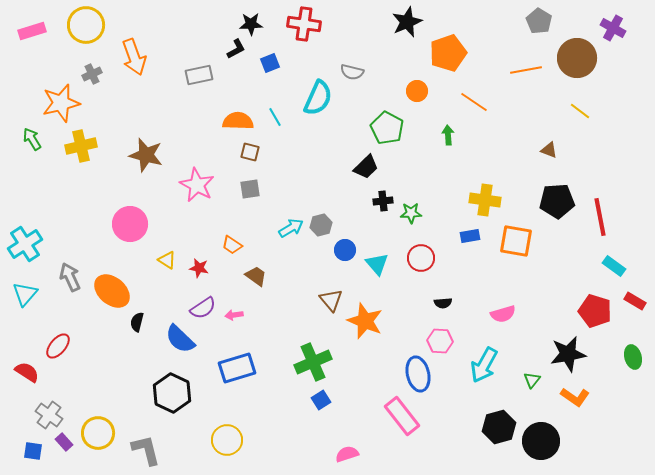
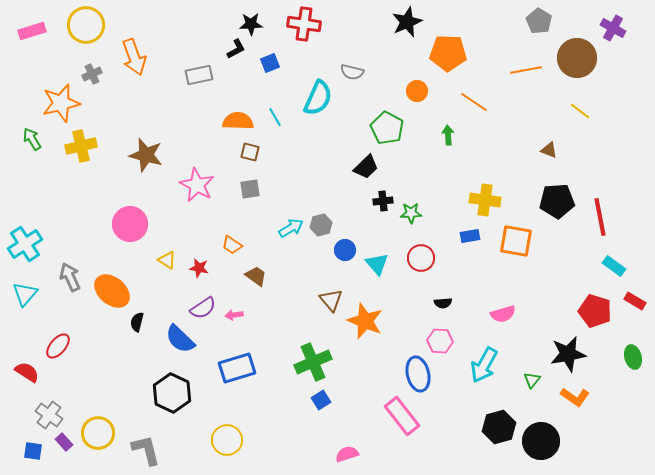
orange pentagon at (448, 53): rotated 21 degrees clockwise
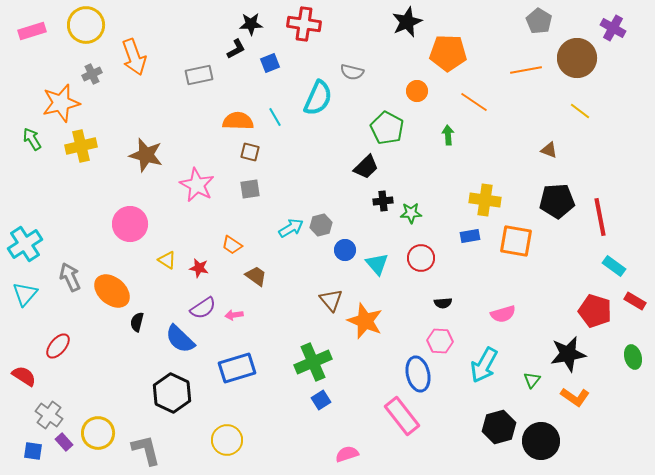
red semicircle at (27, 372): moved 3 px left, 4 px down
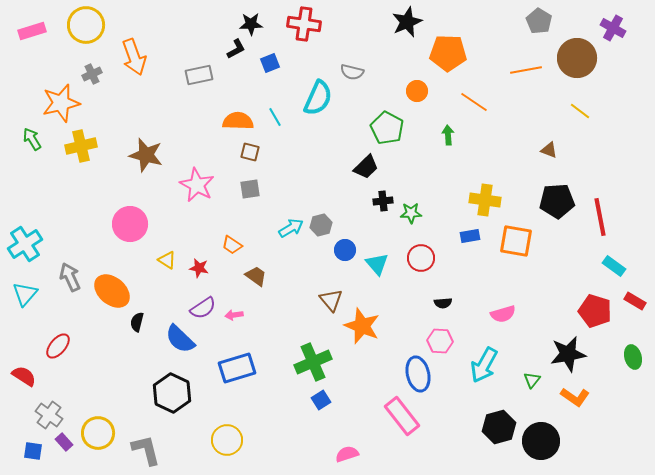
orange star at (365, 321): moved 3 px left, 5 px down
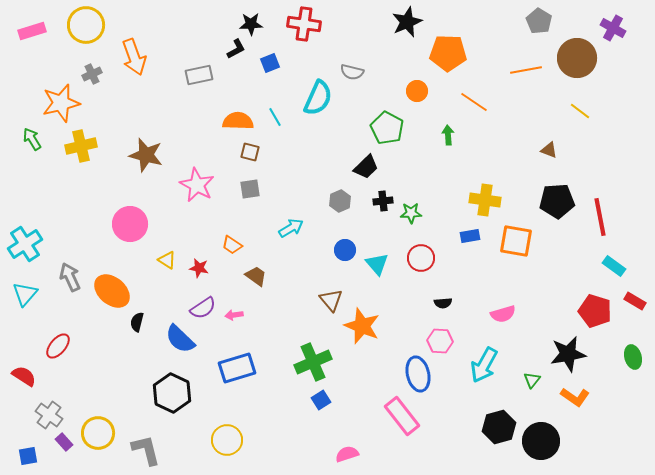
gray hexagon at (321, 225): moved 19 px right, 24 px up; rotated 10 degrees counterclockwise
blue square at (33, 451): moved 5 px left, 5 px down; rotated 18 degrees counterclockwise
